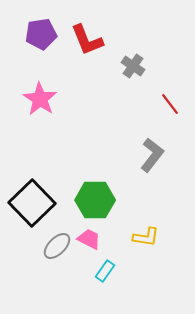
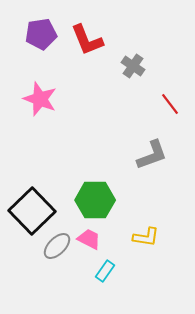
pink star: rotated 12 degrees counterclockwise
gray L-shape: rotated 32 degrees clockwise
black square: moved 8 px down
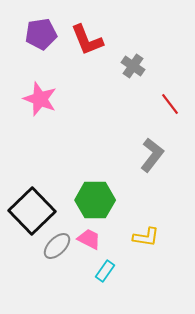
gray L-shape: rotated 32 degrees counterclockwise
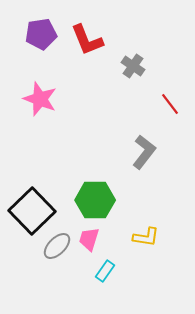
gray L-shape: moved 8 px left, 3 px up
pink trapezoid: rotated 100 degrees counterclockwise
